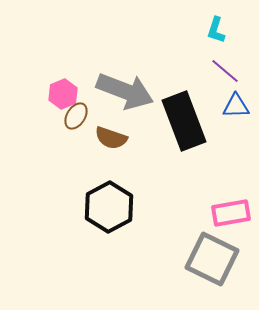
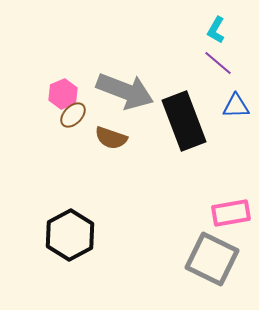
cyan L-shape: rotated 12 degrees clockwise
purple line: moved 7 px left, 8 px up
brown ellipse: moved 3 px left, 1 px up; rotated 12 degrees clockwise
black hexagon: moved 39 px left, 28 px down
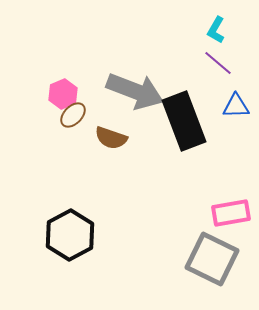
gray arrow: moved 10 px right
